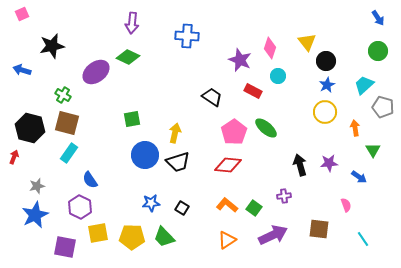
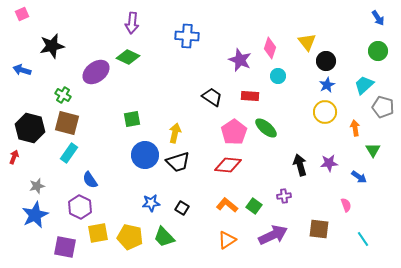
red rectangle at (253, 91): moved 3 px left, 5 px down; rotated 24 degrees counterclockwise
green square at (254, 208): moved 2 px up
yellow pentagon at (132, 237): moved 2 px left; rotated 10 degrees clockwise
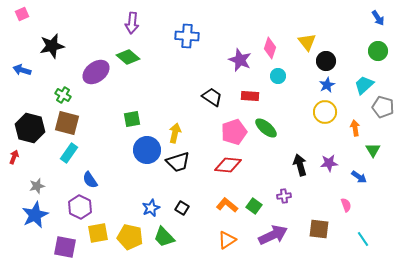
green diamond at (128, 57): rotated 15 degrees clockwise
pink pentagon at (234, 132): rotated 15 degrees clockwise
blue circle at (145, 155): moved 2 px right, 5 px up
blue star at (151, 203): moved 5 px down; rotated 18 degrees counterclockwise
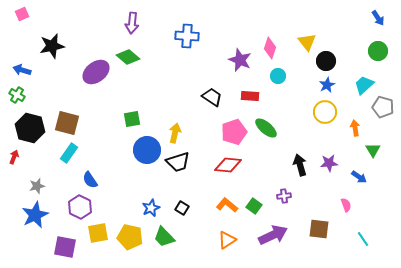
green cross at (63, 95): moved 46 px left
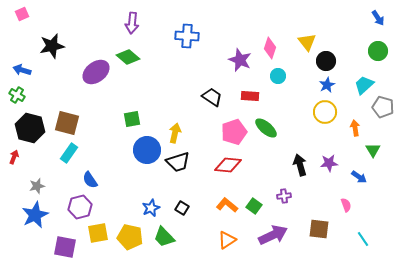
purple hexagon at (80, 207): rotated 20 degrees clockwise
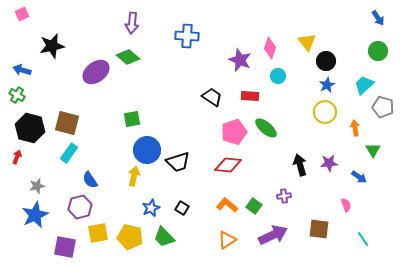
yellow arrow at (175, 133): moved 41 px left, 43 px down
red arrow at (14, 157): moved 3 px right
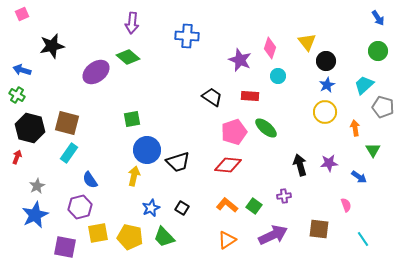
gray star at (37, 186): rotated 14 degrees counterclockwise
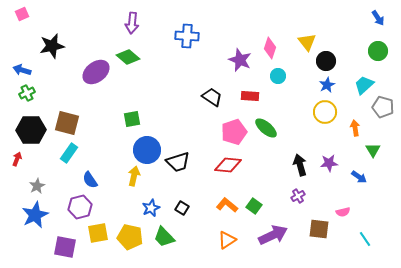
green cross at (17, 95): moved 10 px right, 2 px up; rotated 35 degrees clockwise
black hexagon at (30, 128): moved 1 px right, 2 px down; rotated 16 degrees counterclockwise
red arrow at (17, 157): moved 2 px down
purple cross at (284, 196): moved 14 px right; rotated 24 degrees counterclockwise
pink semicircle at (346, 205): moved 3 px left, 7 px down; rotated 96 degrees clockwise
cyan line at (363, 239): moved 2 px right
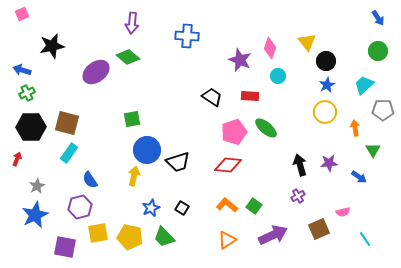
gray pentagon at (383, 107): moved 3 px down; rotated 15 degrees counterclockwise
black hexagon at (31, 130): moved 3 px up
brown square at (319, 229): rotated 30 degrees counterclockwise
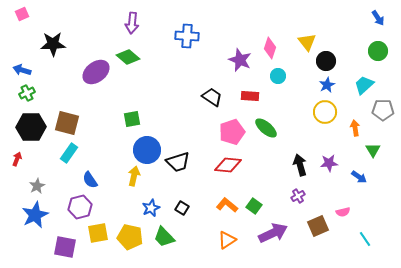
black star at (52, 46): moved 1 px right, 2 px up; rotated 10 degrees clockwise
pink pentagon at (234, 132): moved 2 px left
brown square at (319, 229): moved 1 px left, 3 px up
purple arrow at (273, 235): moved 2 px up
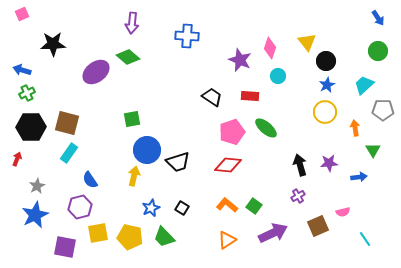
blue arrow at (359, 177): rotated 42 degrees counterclockwise
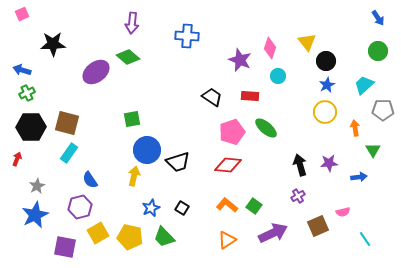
yellow square at (98, 233): rotated 20 degrees counterclockwise
